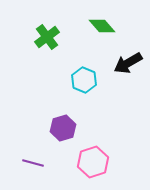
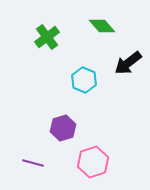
black arrow: rotated 8 degrees counterclockwise
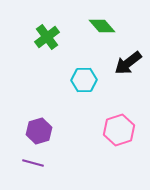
cyan hexagon: rotated 25 degrees counterclockwise
purple hexagon: moved 24 px left, 3 px down
pink hexagon: moved 26 px right, 32 px up
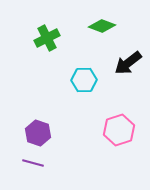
green diamond: rotated 28 degrees counterclockwise
green cross: moved 1 px down; rotated 10 degrees clockwise
purple hexagon: moved 1 px left, 2 px down; rotated 25 degrees counterclockwise
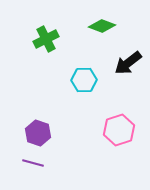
green cross: moved 1 px left, 1 px down
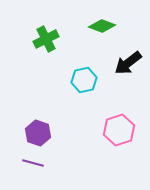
cyan hexagon: rotated 10 degrees counterclockwise
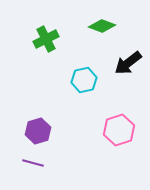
purple hexagon: moved 2 px up; rotated 25 degrees clockwise
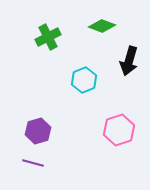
green cross: moved 2 px right, 2 px up
black arrow: moved 1 px right, 2 px up; rotated 36 degrees counterclockwise
cyan hexagon: rotated 10 degrees counterclockwise
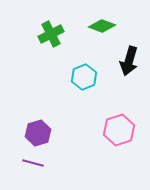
green cross: moved 3 px right, 3 px up
cyan hexagon: moved 3 px up
purple hexagon: moved 2 px down
